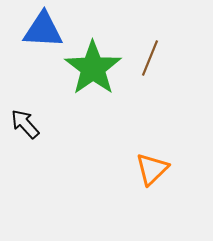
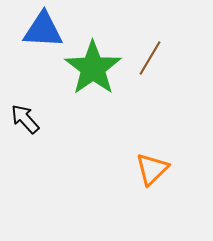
brown line: rotated 9 degrees clockwise
black arrow: moved 5 px up
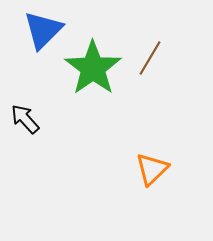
blue triangle: rotated 48 degrees counterclockwise
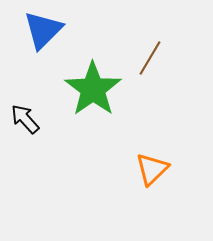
green star: moved 21 px down
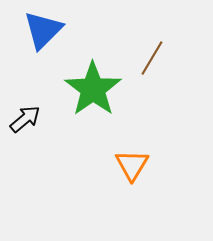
brown line: moved 2 px right
black arrow: rotated 92 degrees clockwise
orange triangle: moved 20 px left, 4 px up; rotated 15 degrees counterclockwise
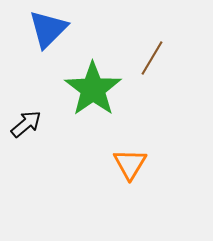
blue triangle: moved 5 px right, 1 px up
black arrow: moved 1 px right, 5 px down
orange triangle: moved 2 px left, 1 px up
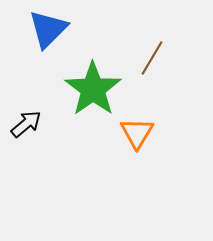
orange triangle: moved 7 px right, 31 px up
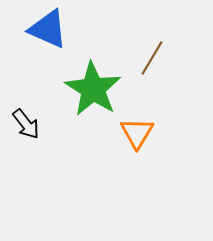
blue triangle: rotated 51 degrees counterclockwise
green star: rotated 4 degrees counterclockwise
black arrow: rotated 92 degrees clockwise
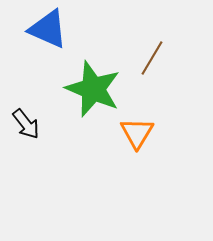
green star: rotated 10 degrees counterclockwise
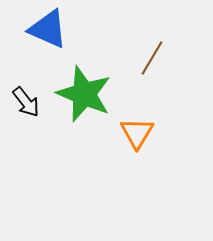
green star: moved 9 px left, 5 px down
black arrow: moved 22 px up
